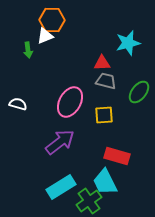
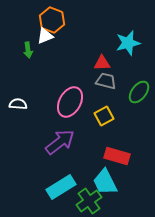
orange hexagon: rotated 20 degrees clockwise
white semicircle: rotated 12 degrees counterclockwise
yellow square: moved 1 px down; rotated 24 degrees counterclockwise
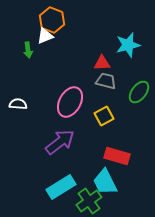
cyan star: moved 2 px down
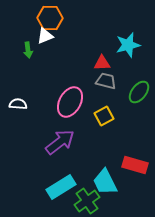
orange hexagon: moved 2 px left, 2 px up; rotated 20 degrees counterclockwise
red rectangle: moved 18 px right, 9 px down
green cross: moved 2 px left
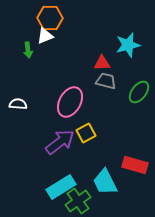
yellow square: moved 18 px left, 17 px down
green cross: moved 9 px left
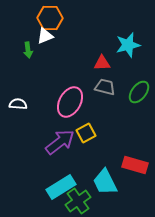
gray trapezoid: moved 1 px left, 6 px down
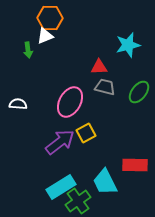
red triangle: moved 3 px left, 4 px down
red rectangle: rotated 15 degrees counterclockwise
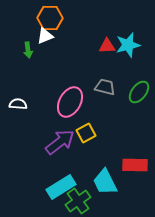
red triangle: moved 8 px right, 21 px up
